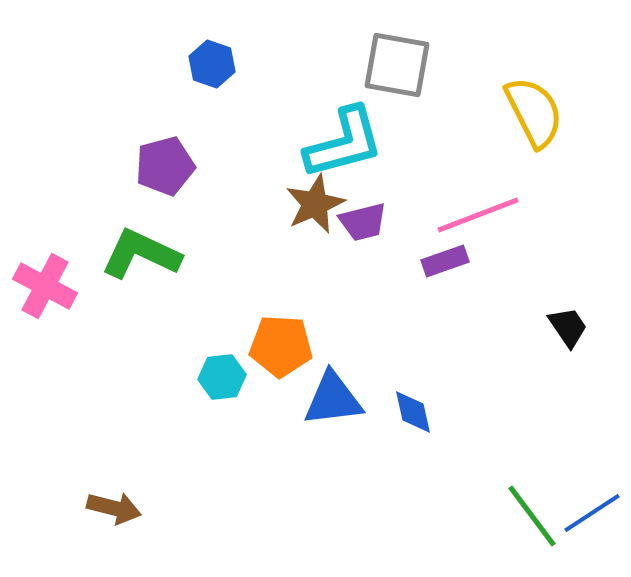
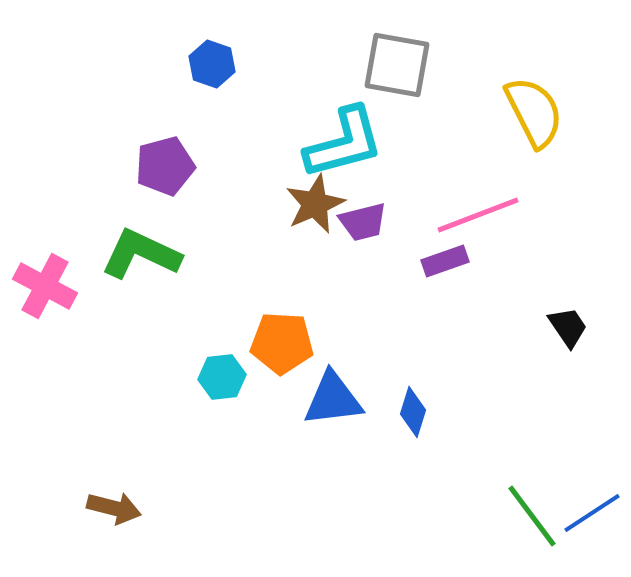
orange pentagon: moved 1 px right, 3 px up
blue diamond: rotated 30 degrees clockwise
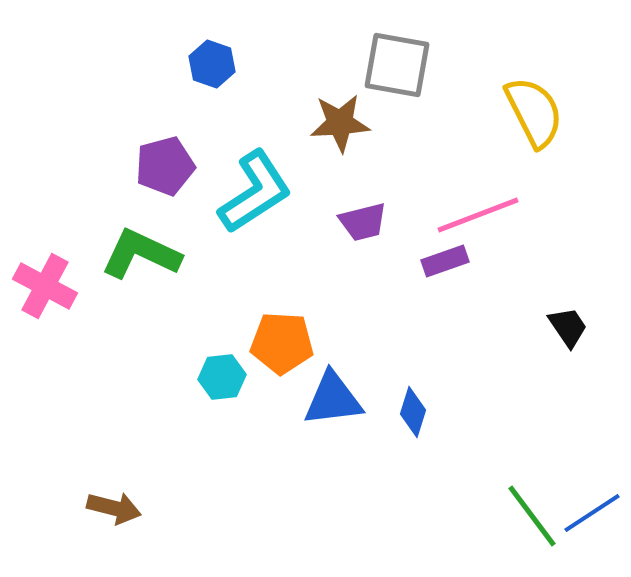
cyan L-shape: moved 89 px left, 49 px down; rotated 18 degrees counterclockwise
brown star: moved 25 px right, 81 px up; rotated 20 degrees clockwise
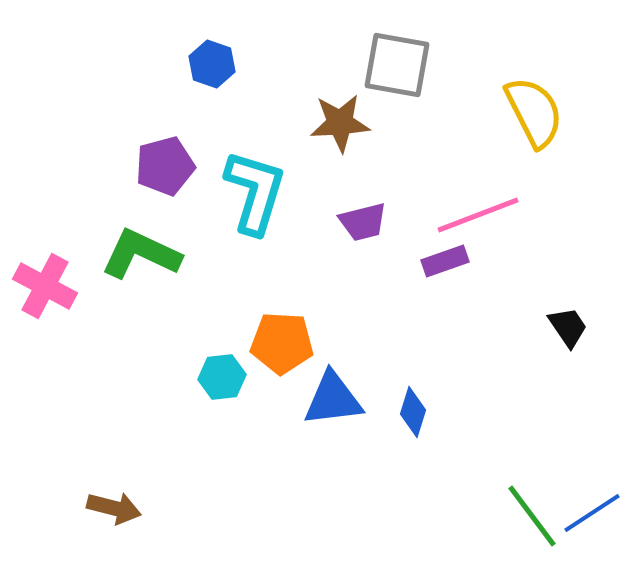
cyan L-shape: rotated 40 degrees counterclockwise
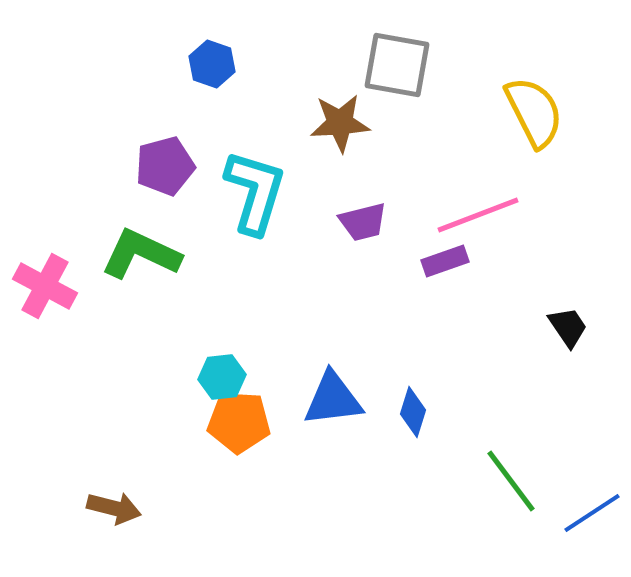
orange pentagon: moved 43 px left, 79 px down
green line: moved 21 px left, 35 px up
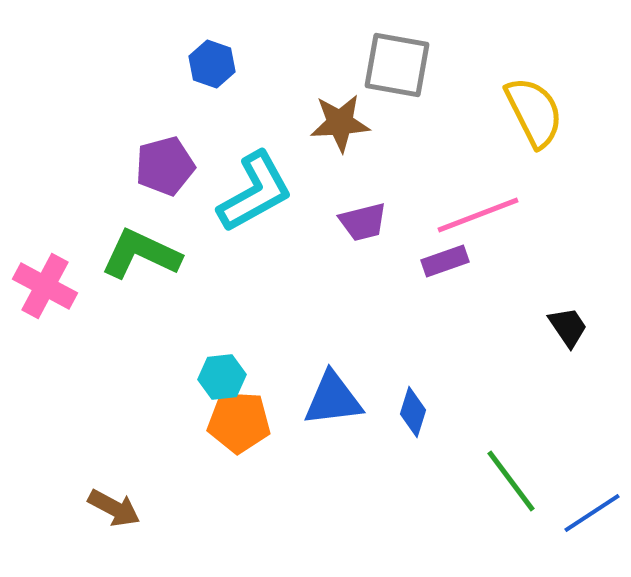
cyan L-shape: rotated 44 degrees clockwise
brown arrow: rotated 14 degrees clockwise
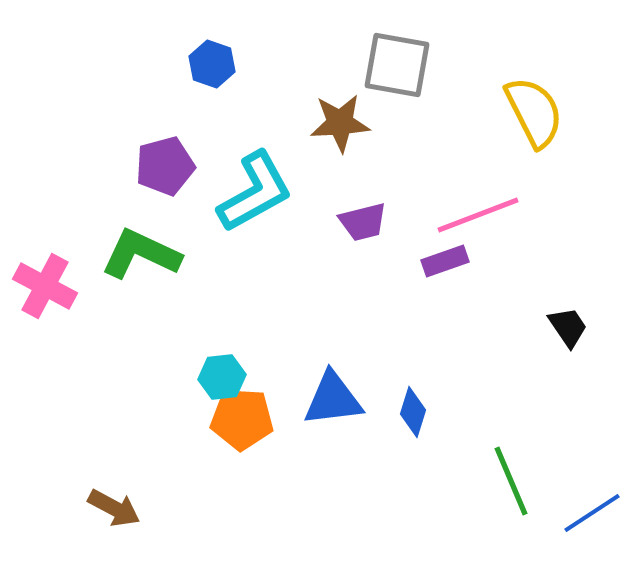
orange pentagon: moved 3 px right, 3 px up
green line: rotated 14 degrees clockwise
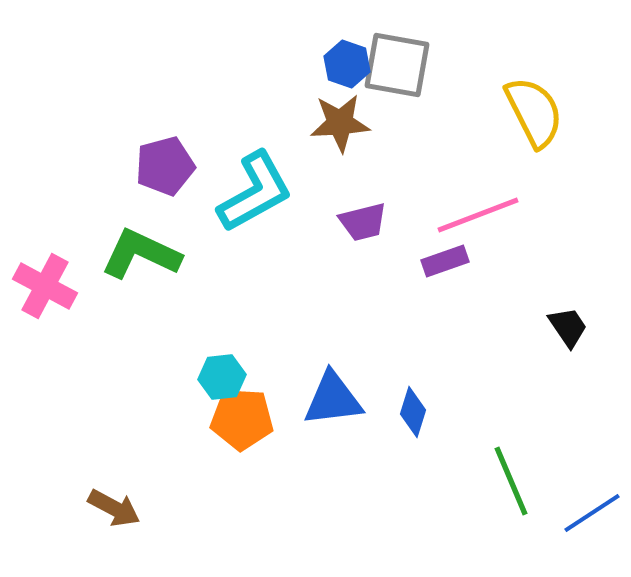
blue hexagon: moved 135 px right
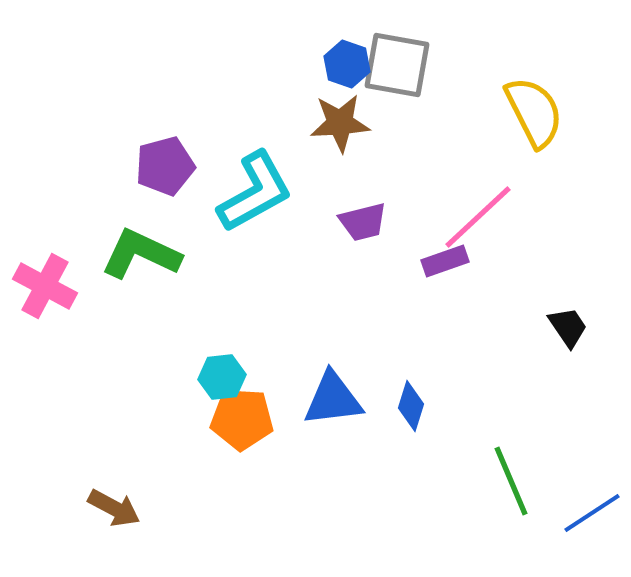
pink line: moved 2 px down; rotated 22 degrees counterclockwise
blue diamond: moved 2 px left, 6 px up
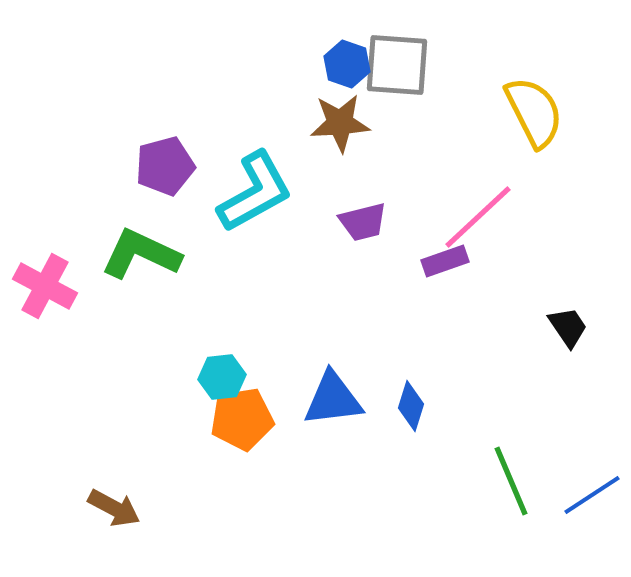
gray square: rotated 6 degrees counterclockwise
orange pentagon: rotated 12 degrees counterclockwise
blue line: moved 18 px up
